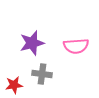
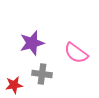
pink semicircle: moved 7 px down; rotated 40 degrees clockwise
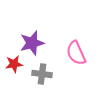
pink semicircle: rotated 30 degrees clockwise
red star: moved 21 px up
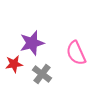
gray cross: rotated 30 degrees clockwise
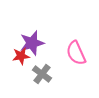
red star: moved 7 px right, 8 px up
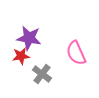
purple star: moved 3 px left, 5 px up; rotated 25 degrees clockwise
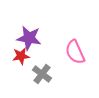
pink semicircle: moved 1 px left, 1 px up
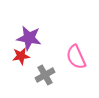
pink semicircle: moved 1 px right, 5 px down
gray cross: moved 3 px right, 1 px down; rotated 24 degrees clockwise
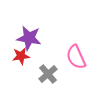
gray cross: moved 3 px right, 1 px up; rotated 12 degrees counterclockwise
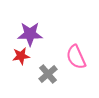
purple star: moved 1 px right, 4 px up; rotated 10 degrees counterclockwise
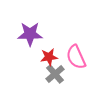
red star: moved 28 px right, 1 px down
gray cross: moved 7 px right
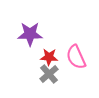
red star: rotated 12 degrees clockwise
gray cross: moved 6 px left
